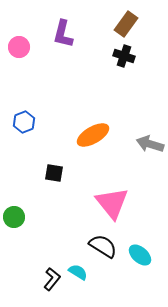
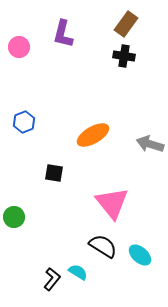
black cross: rotated 10 degrees counterclockwise
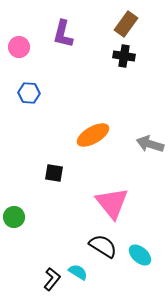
blue hexagon: moved 5 px right, 29 px up; rotated 25 degrees clockwise
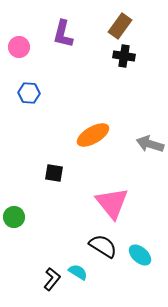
brown rectangle: moved 6 px left, 2 px down
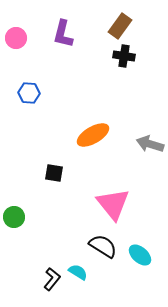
pink circle: moved 3 px left, 9 px up
pink triangle: moved 1 px right, 1 px down
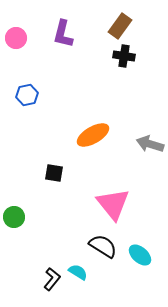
blue hexagon: moved 2 px left, 2 px down; rotated 15 degrees counterclockwise
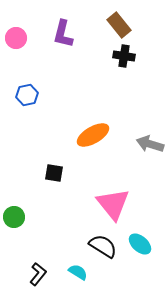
brown rectangle: moved 1 px left, 1 px up; rotated 75 degrees counterclockwise
cyan ellipse: moved 11 px up
black L-shape: moved 14 px left, 5 px up
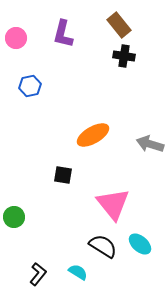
blue hexagon: moved 3 px right, 9 px up
black square: moved 9 px right, 2 px down
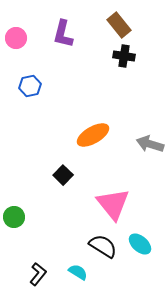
black square: rotated 36 degrees clockwise
